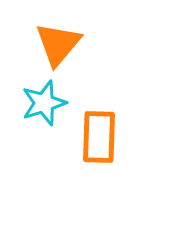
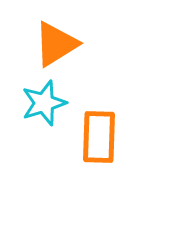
orange triangle: moved 2 px left; rotated 18 degrees clockwise
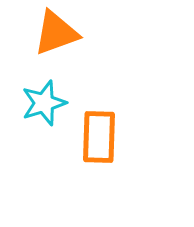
orange triangle: moved 11 px up; rotated 12 degrees clockwise
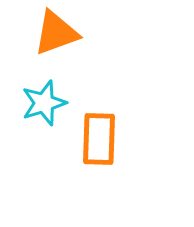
orange rectangle: moved 2 px down
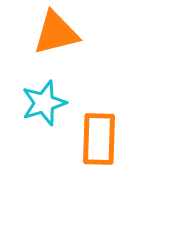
orange triangle: rotated 6 degrees clockwise
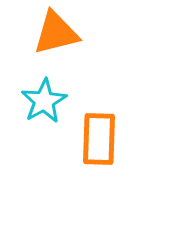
cyan star: moved 2 px up; rotated 12 degrees counterclockwise
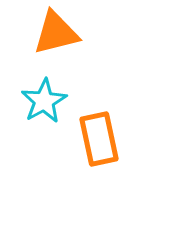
orange rectangle: rotated 14 degrees counterclockwise
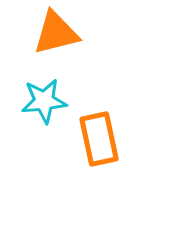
cyan star: rotated 24 degrees clockwise
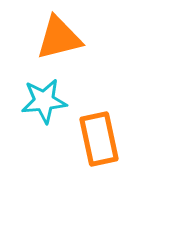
orange triangle: moved 3 px right, 5 px down
